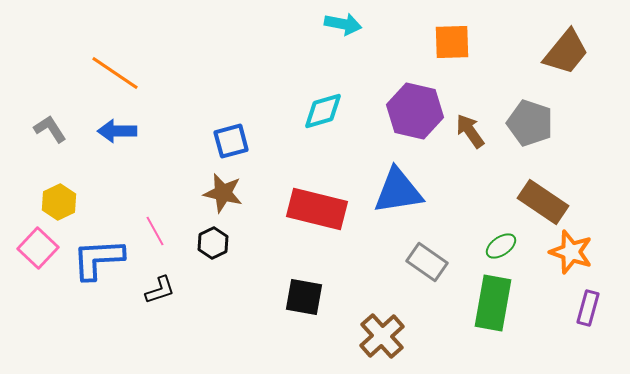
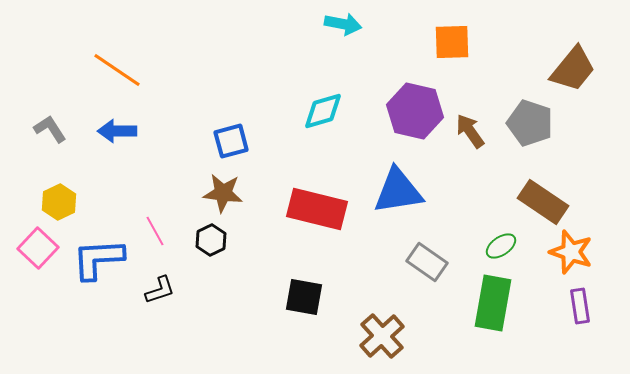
brown trapezoid: moved 7 px right, 17 px down
orange line: moved 2 px right, 3 px up
brown star: rotated 6 degrees counterclockwise
black hexagon: moved 2 px left, 3 px up
purple rectangle: moved 8 px left, 2 px up; rotated 24 degrees counterclockwise
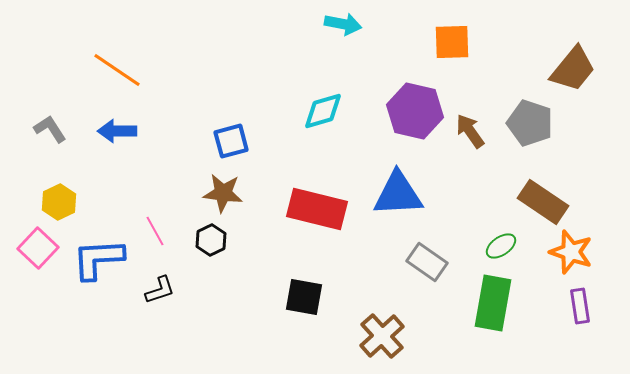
blue triangle: moved 3 px down; rotated 6 degrees clockwise
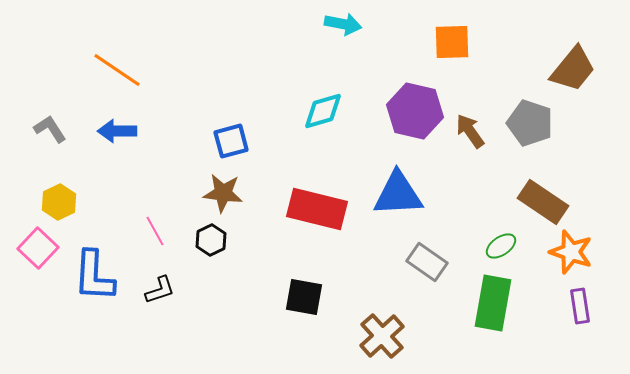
blue L-shape: moved 4 px left, 17 px down; rotated 84 degrees counterclockwise
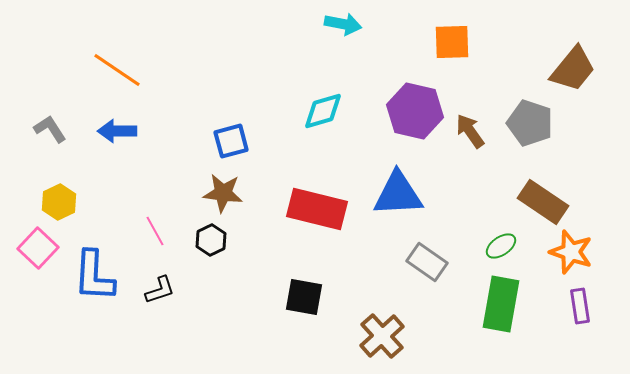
green rectangle: moved 8 px right, 1 px down
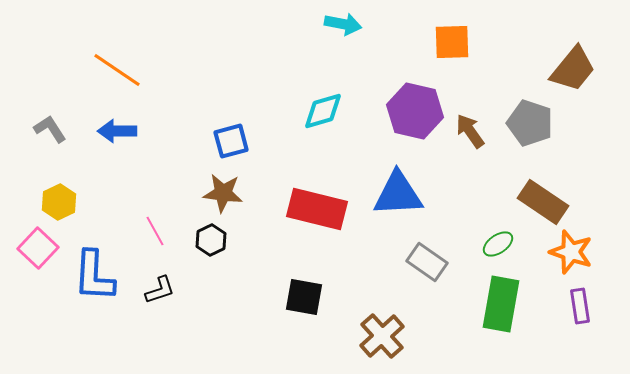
green ellipse: moved 3 px left, 2 px up
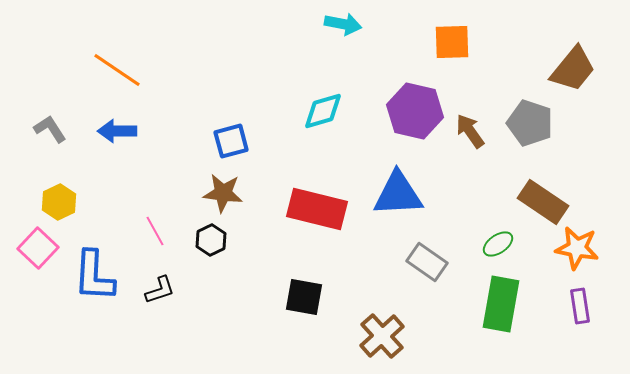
orange star: moved 6 px right, 4 px up; rotated 9 degrees counterclockwise
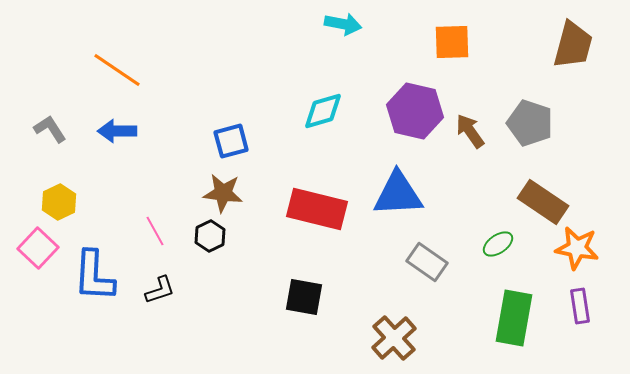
brown trapezoid: moved 24 px up; rotated 24 degrees counterclockwise
black hexagon: moved 1 px left, 4 px up
green rectangle: moved 13 px right, 14 px down
brown cross: moved 12 px right, 2 px down
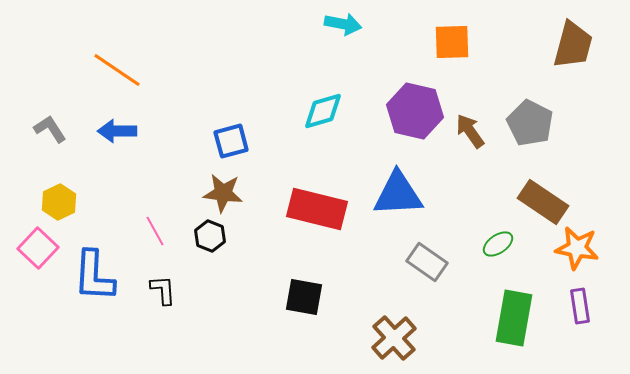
gray pentagon: rotated 9 degrees clockwise
black hexagon: rotated 12 degrees counterclockwise
black L-shape: moved 3 px right; rotated 76 degrees counterclockwise
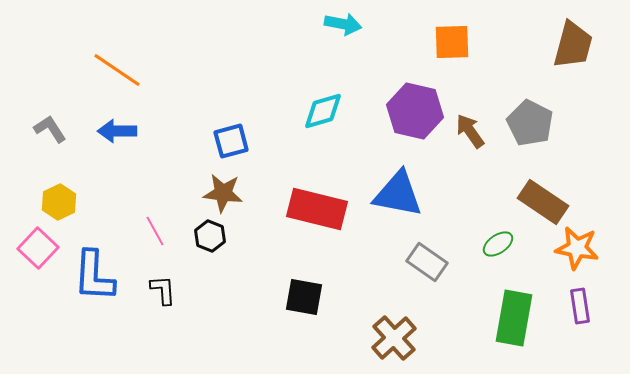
blue triangle: rotated 14 degrees clockwise
